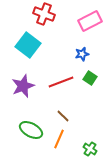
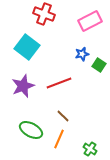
cyan square: moved 1 px left, 2 px down
green square: moved 9 px right, 13 px up
red line: moved 2 px left, 1 px down
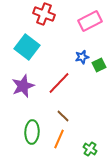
blue star: moved 3 px down
green square: rotated 32 degrees clockwise
red line: rotated 25 degrees counterclockwise
green ellipse: moved 1 px right, 2 px down; rotated 65 degrees clockwise
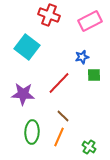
red cross: moved 5 px right, 1 px down
green square: moved 5 px left, 10 px down; rotated 24 degrees clockwise
purple star: moved 8 px down; rotated 25 degrees clockwise
orange line: moved 2 px up
green cross: moved 1 px left, 2 px up
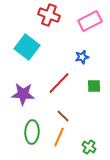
green square: moved 11 px down
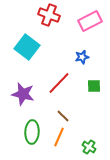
purple star: rotated 10 degrees clockwise
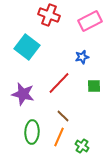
green cross: moved 7 px left, 1 px up
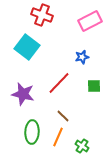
red cross: moved 7 px left
orange line: moved 1 px left
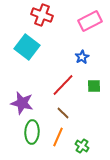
blue star: rotated 16 degrees counterclockwise
red line: moved 4 px right, 2 px down
purple star: moved 1 px left, 9 px down
brown line: moved 3 px up
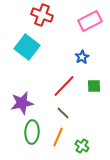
red line: moved 1 px right, 1 px down
purple star: rotated 25 degrees counterclockwise
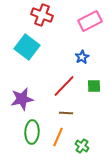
purple star: moved 4 px up
brown line: moved 3 px right; rotated 40 degrees counterclockwise
